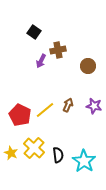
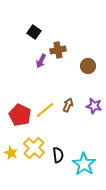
cyan star: moved 3 px down
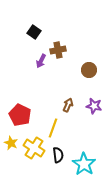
brown circle: moved 1 px right, 4 px down
yellow line: moved 8 px right, 18 px down; rotated 30 degrees counterclockwise
yellow cross: rotated 10 degrees counterclockwise
yellow star: moved 10 px up
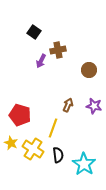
red pentagon: rotated 10 degrees counterclockwise
yellow cross: moved 1 px left, 1 px down
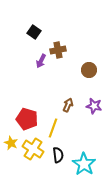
red pentagon: moved 7 px right, 4 px down
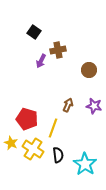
cyan star: moved 1 px right
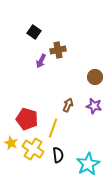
brown circle: moved 6 px right, 7 px down
cyan star: moved 3 px right; rotated 10 degrees clockwise
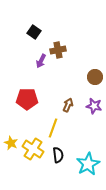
red pentagon: moved 20 px up; rotated 15 degrees counterclockwise
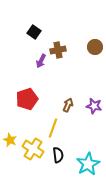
brown circle: moved 30 px up
red pentagon: rotated 20 degrees counterclockwise
yellow star: moved 1 px left, 3 px up
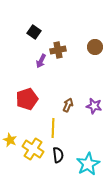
yellow line: rotated 18 degrees counterclockwise
